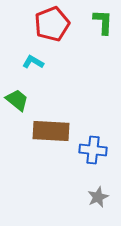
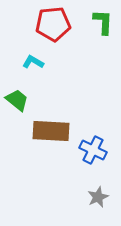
red pentagon: moved 1 px right; rotated 16 degrees clockwise
blue cross: rotated 20 degrees clockwise
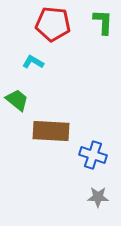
red pentagon: rotated 12 degrees clockwise
blue cross: moved 5 px down; rotated 8 degrees counterclockwise
gray star: rotated 25 degrees clockwise
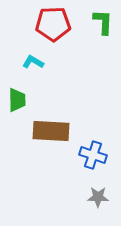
red pentagon: rotated 8 degrees counterclockwise
green trapezoid: rotated 50 degrees clockwise
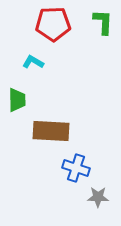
blue cross: moved 17 px left, 13 px down
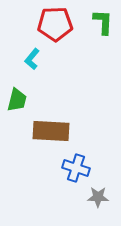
red pentagon: moved 2 px right
cyan L-shape: moved 1 px left, 3 px up; rotated 80 degrees counterclockwise
green trapezoid: rotated 15 degrees clockwise
